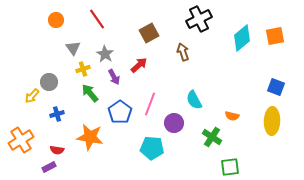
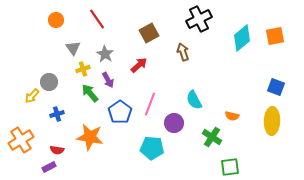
purple arrow: moved 6 px left, 3 px down
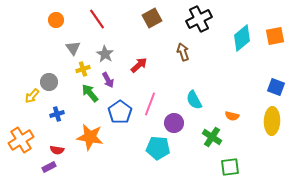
brown square: moved 3 px right, 15 px up
cyan pentagon: moved 6 px right
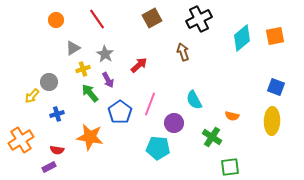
gray triangle: rotated 35 degrees clockwise
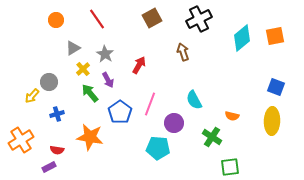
red arrow: rotated 18 degrees counterclockwise
yellow cross: rotated 24 degrees counterclockwise
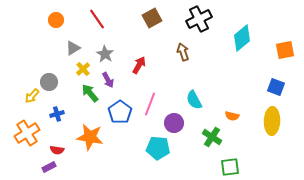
orange square: moved 10 px right, 14 px down
orange cross: moved 6 px right, 7 px up
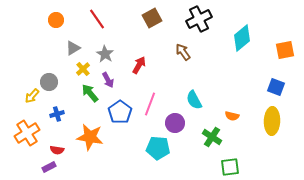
brown arrow: rotated 18 degrees counterclockwise
purple circle: moved 1 px right
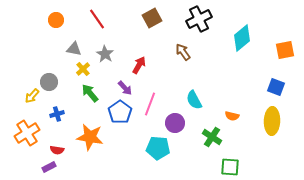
gray triangle: moved 1 px right, 1 px down; rotated 42 degrees clockwise
purple arrow: moved 17 px right, 8 px down; rotated 14 degrees counterclockwise
green square: rotated 12 degrees clockwise
